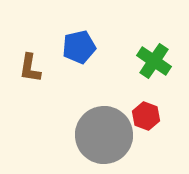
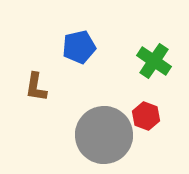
brown L-shape: moved 6 px right, 19 px down
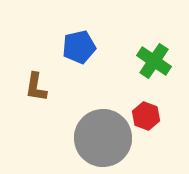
gray circle: moved 1 px left, 3 px down
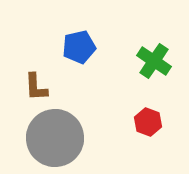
brown L-shape: rotated 12 degrees counterclockwise
red hexagon: moved 2 px right, 6 px down
gray circle: moved 48 px left
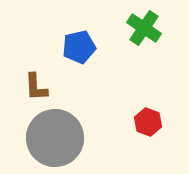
green cross: moved 10 px left, 33 px up
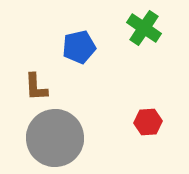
red hexagon: rotated 24 degrees counterclockwise
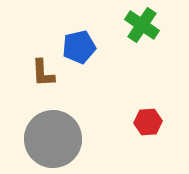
green cross: moved 2 px left, 3 px up
brown L-shape: moved 7 px right, 14 px up
gray circle: moved 2 px left, 1 px down
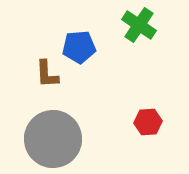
green cross: moved 3 px left
blue pentagon: rotated 8 degrees clockwise
brown L-shape: moved 4 px right, 1 px down
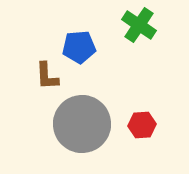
brown L-shape: moved 2 px down
red hexagon: moved 6 px left, 3 px down
gray circle: moved 29 px right, 15 px up
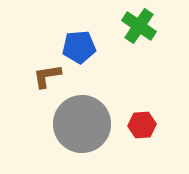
green cross: moved 1 px down
brown L-shape: rotated 84 degrees clockwise
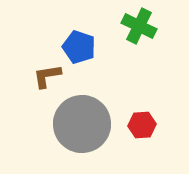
green cross: rotated 8 degrees counterclockwise
blue pentagon: rotated 24 degrees clockwise
